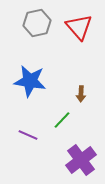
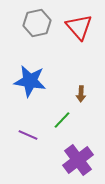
purple cross: moved 3 px left
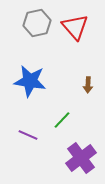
red triangle: moved 4 px left
brown arrow: moved 7 px right, 9 px up
purple cross: moved 3 px right, 2 px up
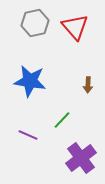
gray hexagon: moved 2 px left
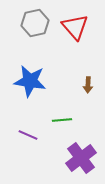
green line: rotated 42 degrees clockwise
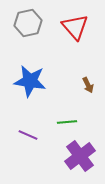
gray hexagon: moved 7 px left
brown arrow: rotated 28 degrees counterclockwise
green line: moved 5 px right, 2 px down
purple cross: moved 1 px left, 2 px up
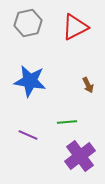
red triangle: rotated 44 degrees clockwise
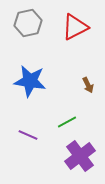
green line: rotated 24 degrees counterclockwise
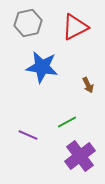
blue star: moved 12 px right, 14 px up
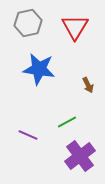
red triangle: rotated 32 degrees counterclockwise
blue star: moved 3 px left, 2 px down
